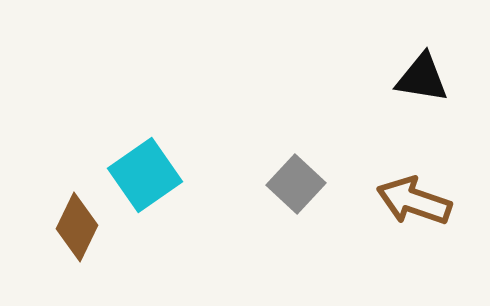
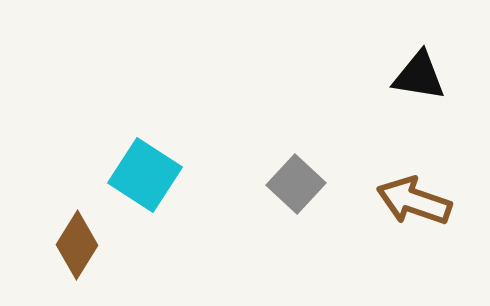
black triangle: moved 3 px left, 2 px up
cyan square: rotated 22 degrees counterclockwise
brown diamond: moved 18 px down; rotated 6 degrees clockwise
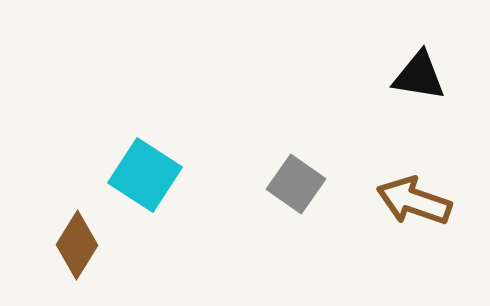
gray square: rotated 8 degrees counterclockwise
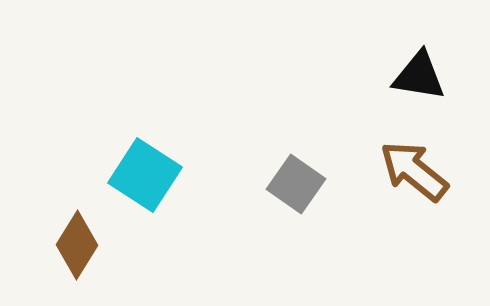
brown arrow: moved 30 px up; rotated 20 degrees clockwise
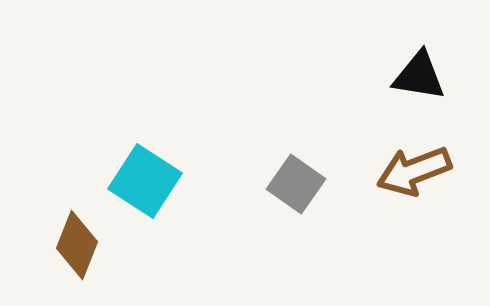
brown arrow: rotated 60 degrees counterclockwise
cyan square: moved 6 px down
brown diamond: rotated 10 degrees counterclockwise
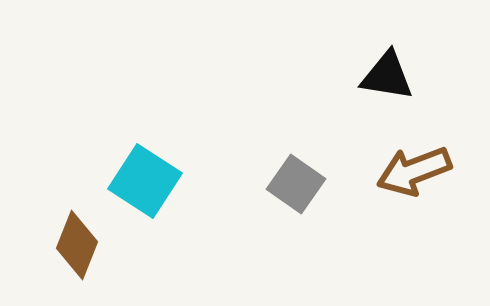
black triangle: moved 32 px left
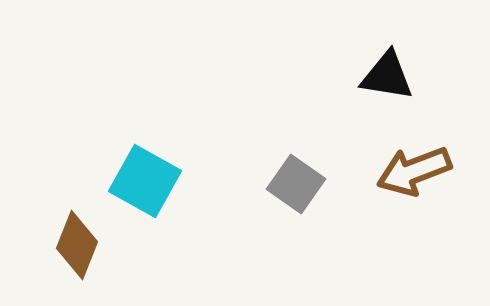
cyan square: rotated 4 degrees counterclockwise
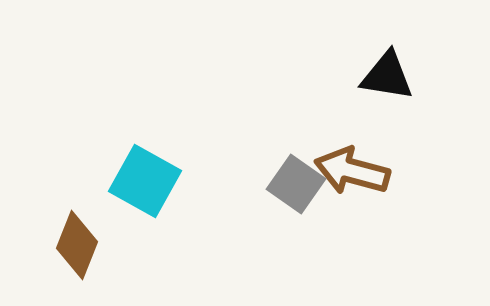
brown arrow: moved 62 px left; rotated 36 degrees clockwise
